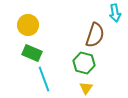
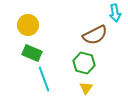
brown semicircle: rotated 45 degrees clockwise
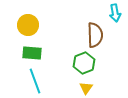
brown semicircle: rotated 65 degrees counterclockwise
green rectangle: rotated 18 degrees counterclockwise
green hexagon: rotated 25 degrees clockwise
cyan line: moved 9 px left, 2 px down
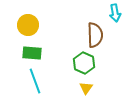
green hexagon: rotated 15 degrees counterclockwise
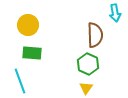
green hexagon: moved 4 px right, 1 px down
cyan line: moved 15 px left
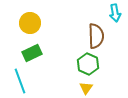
yellow circle: moved 2 px right, 2 px up
brown semicircle: moved 1 px right, 1 px down
green rectangle: rotated 30 degrees counterclockwise
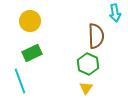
yellow circle: moved 2 px up
